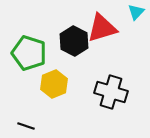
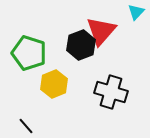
red triangle: moved 1 px left, 3 px down; rotated 32 degrees counterclockwise
black hexagon: moved 7 px right, 4 px down; rotated 12 degrees clockwise
black line: rotated 30 degrees clockwise
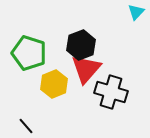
red triangle: moved 15 px left, 38 px down
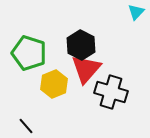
black hexagon: rotated 12 degrees counterclockwise
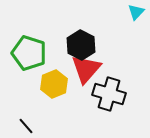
black cross: moved 2 px left, 2 px down
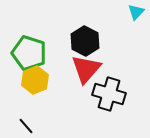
black hexagon: moved 4 px right, 4 px up
yellow hexagon: moved 19 px left, 4 px up
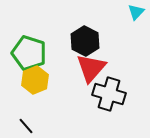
red triangle: moved 5 px right, 1 px up
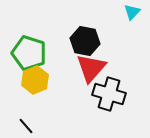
cyan triangle: moved 4 px left
black hexagon: rotated 16 degrees counterclockwise
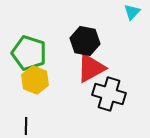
red triangle: rotated 20 degrees clockwise
yellow hexagon: rotated 16 degrees counterclockwise
black line: rotated 42 degrees clockwise
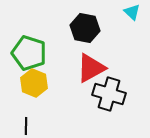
cyan triangle: rotated 30 degrees counterclockwise
black hexagon: moved 13 px up
yellow hexagon: moved 1 px left, 3 px down
